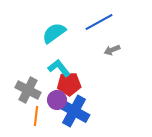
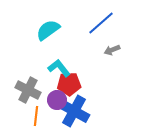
blue line: moved 2 px right, 1 px down; rotated 12 degrees counterclockwise
cyan semicircle: moved 6 px left, 3 px up
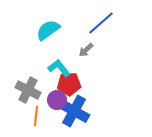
gray arrow: moved 26 px left; rotated 21 degrees counterclockwise
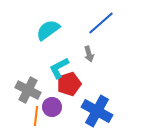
gray arrow: moved 3 px right, 4 px down; rotated 63 degrees counterclockwise
cyan L-shape: rotated 80 degrees counterclockwise
red pentagon: rotated 15 degrees counterclockwise
purple circle: moved 5 px left, 7 px down
blue cross: moved 23 px right
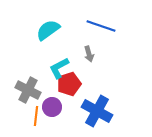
blue line: moved 3 px down; rotated 60 degrees clockwise
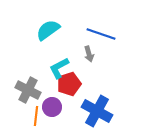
blue line: moved 8 px down
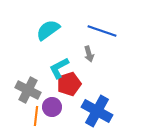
blue line: moved 1 px right, 3 px up
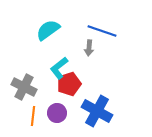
gray arrow: moved 6 px up; rotated 21 degrees clockwise
cyan L-shape: rotated 10 degrees counterclockwise
gray cross: moved 4 px left, 3 px up
purple circle: moved 5 px right, 6 px down
orange line: moved 3 px left
